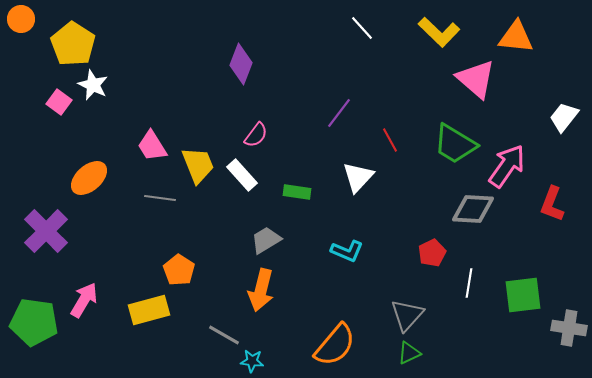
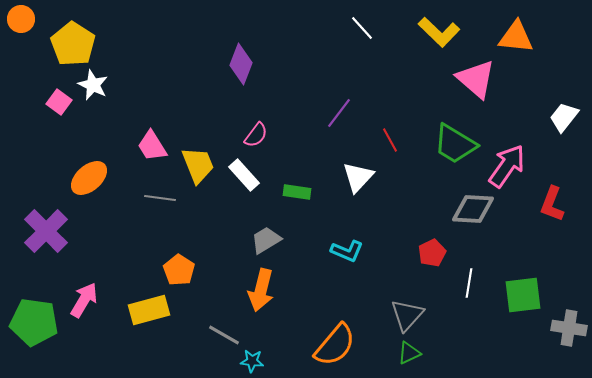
white rectangle at (242, 175): moved 2 px right
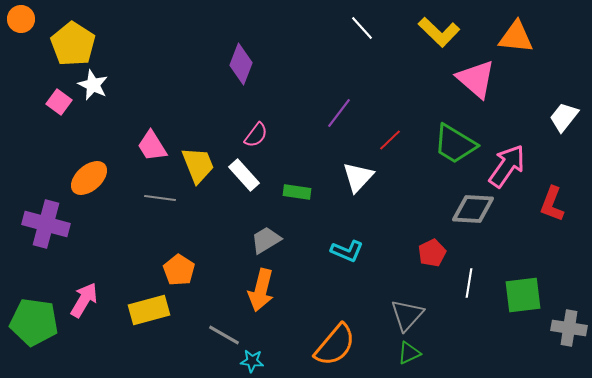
red line at (390, 140): rotated 75 degrees clockwise
purple cross at (46, 231): moved 7 px up; rotated 30 degrees counterclockwise
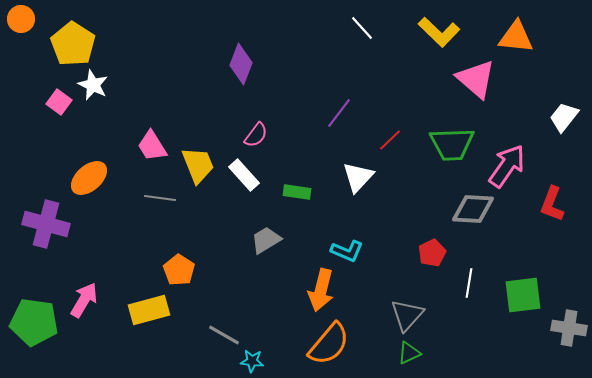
green trapezoid at (455, 144): moved 3 px left; rotated 33 degrees counterclockwise
orange arrow at (261, 290): moved 60 px right
orange semicircle at (335, 345): moved 6 px left, 1 px up
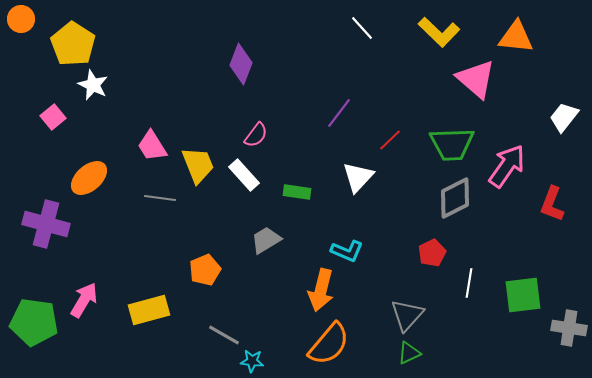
pink square at (59, 102): moved 6 px left, 15 px down; rotated 15 degrees clockwise
gray diamond at (473, 209): moved 18 px left, 11 px up; rotated 30 degrees counterclockwise
orange pentagon at (179, 270): moved 26 px right; rotated 16 degrees clockwise
